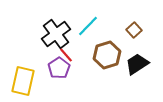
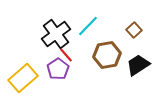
brown hexagon: rotated 8 degrees clockwise
black trapezoid: moved 1 px right, 1 px down
purple pentagon: moved 1 px left, 1 px down
yellow rectangle: moved 3 px up; rotated 36 degrees clockwise
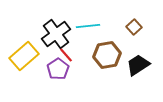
cyan line: rotated 40 degrees clockwise
brown square: moved 3 px up
yellow rectangle: moved 1 px right, 22 px up
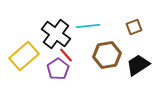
brown square: rotated 21 degrees clockwise
black cross: rotated 16 degrees counterclockwise
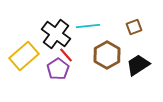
brown hexagon: rotated 20 degrees counterclockwise
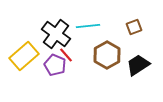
purple pentagon: moved 3 px left, 4 px up; rotated 15 degrees counterclockwise
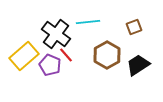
cyan line: moved 4 px up
purple pentagon: moved 5 px left
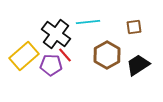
brown square: rotated 14 degrees clockwise
red line: moved 1 px left
purple pentagon: moved 1 px right; rotated 20 degrees counterclockwise
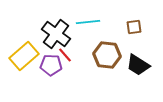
brown hexagon: rotated 24 degrees counterclockwise
black trapezoid: rotated 115 degrees counterclockwise
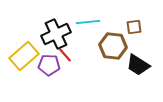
black cross: rotated 28 degrees clockwise
brown hexagon: moved 6 px right, 9 px up
purple pentagon: moved 2 px left
